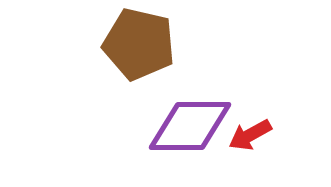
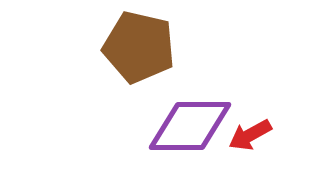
brown pentagon: moved 3 px down
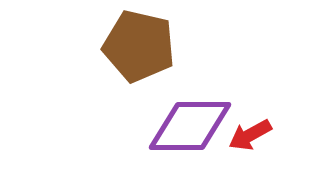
brown pentagon: moved 1 px up
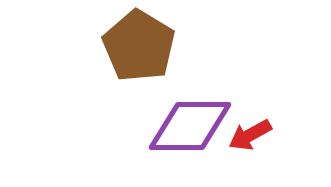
brown pentagon: rotated 18 degrees clockwise
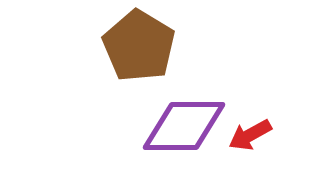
purple diamond: moved 6 px left
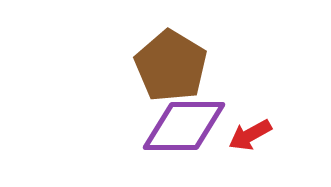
brown pentagon: moved 32 px right, 20 px down
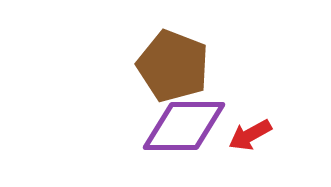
brown pentagon: moved 2 px right; rotated 10 degrees counterclockwise
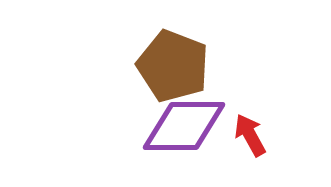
red arrow: rotated 90 degrees clockwise
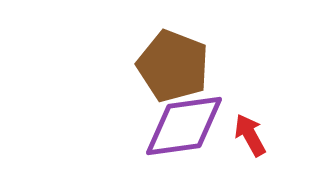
purple diamond: rotated 8 degrees counterclockwise
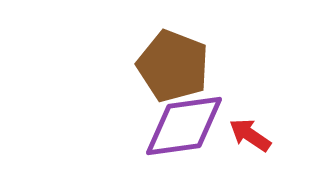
red arrow: rotated 27 degrees counterclockwise
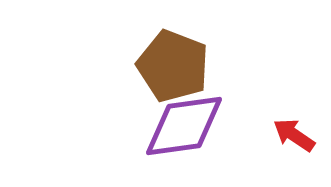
red arrow: moved 44 px right
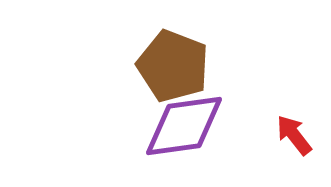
red arrow: rotated 18 degrees clockwise
